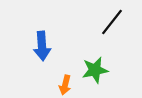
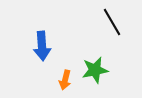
black line: rotated 68 degrees counterclockwise
orange arrow: moved 5 px up
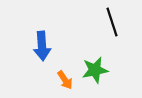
black line: rotated 12 degrees clockwise
orange arrow: rotated 48 degrees counterclockwise
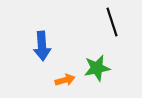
green star: moved 2 px right, 2 px up
orange arrow: rotated 72 degrees counterclockwise
